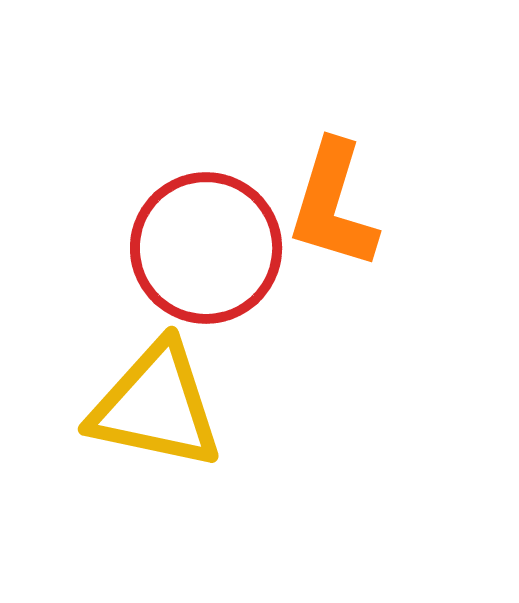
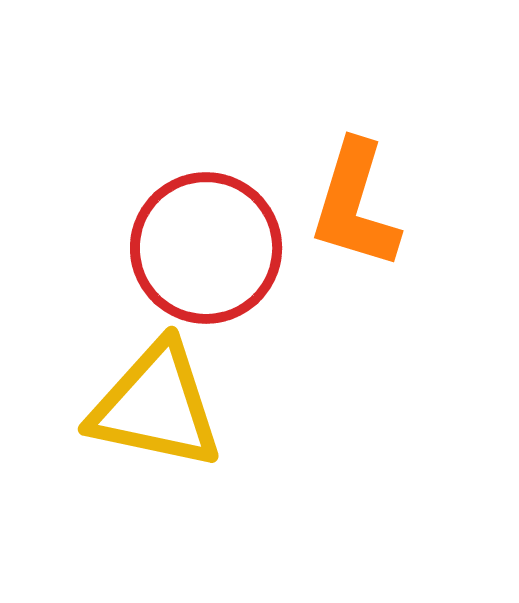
orange L-shape: moved 22 px right
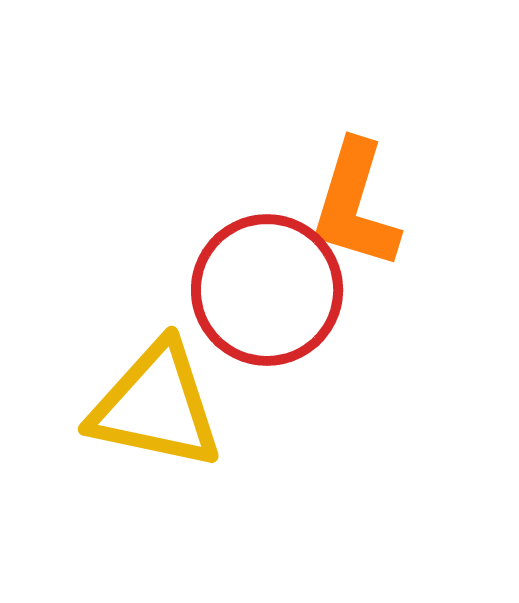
red circle: moved 61 px right, 42 px down
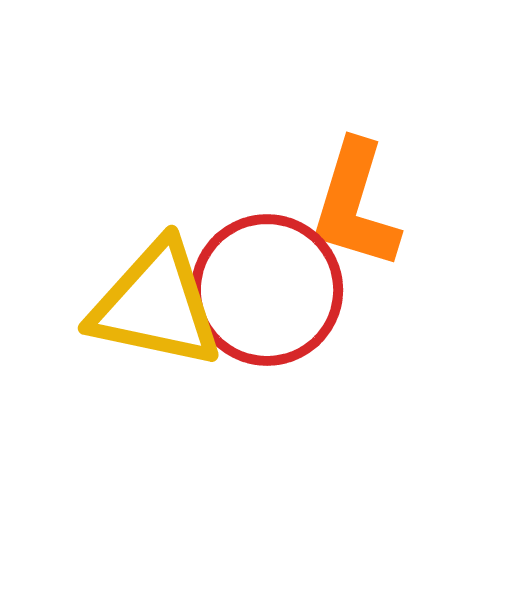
yellow triangle: moved 101 px up
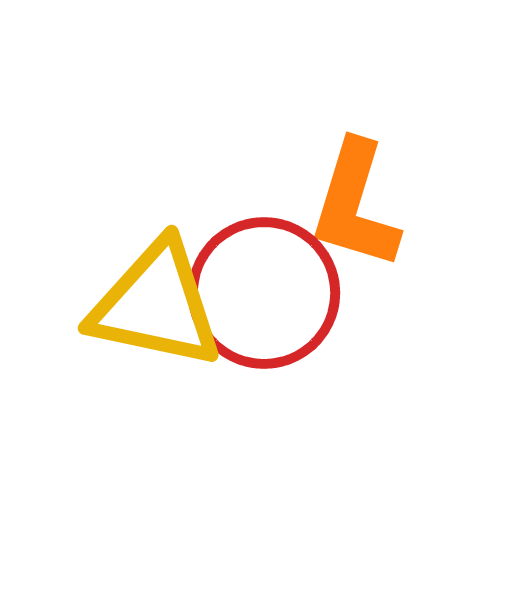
red circle: moved 3 px left, 3 px down
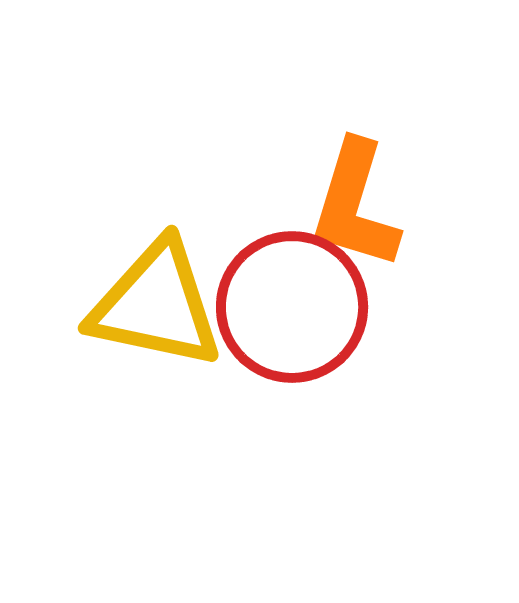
red circle: moved 28 px right, 14 px down
